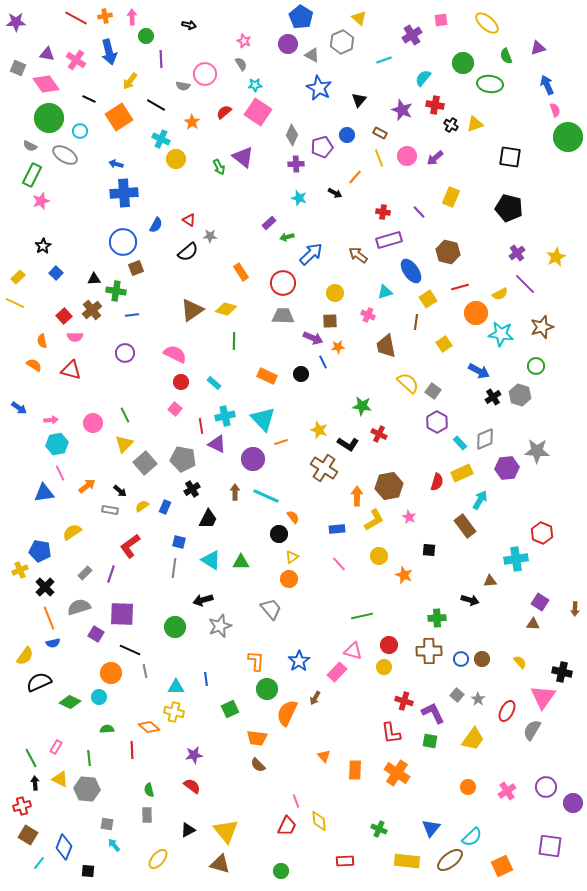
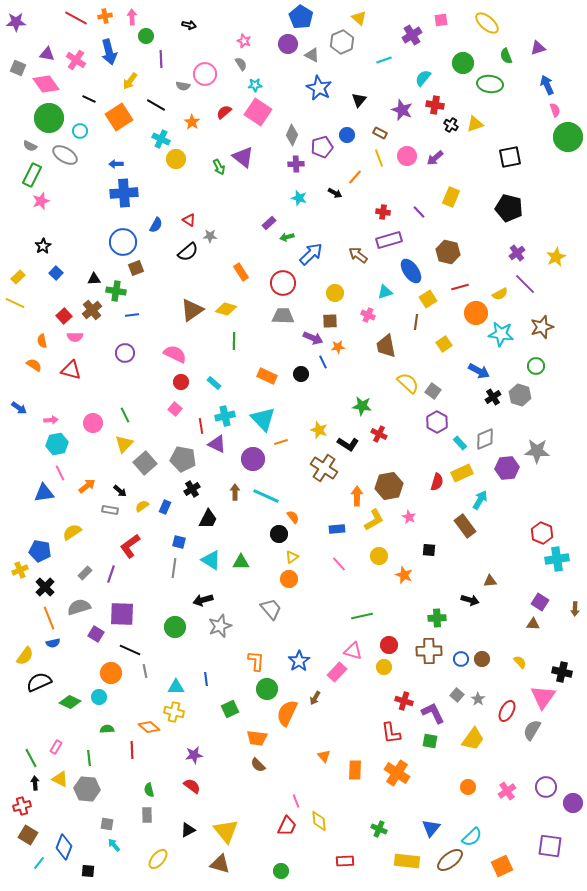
black square at (510, 157): rotated 20 degrees counterclockwise
blue arrow at (116, 164): rotated 16 degrees counterclockwise
cyan cross at (516, 559): moved 41 px right
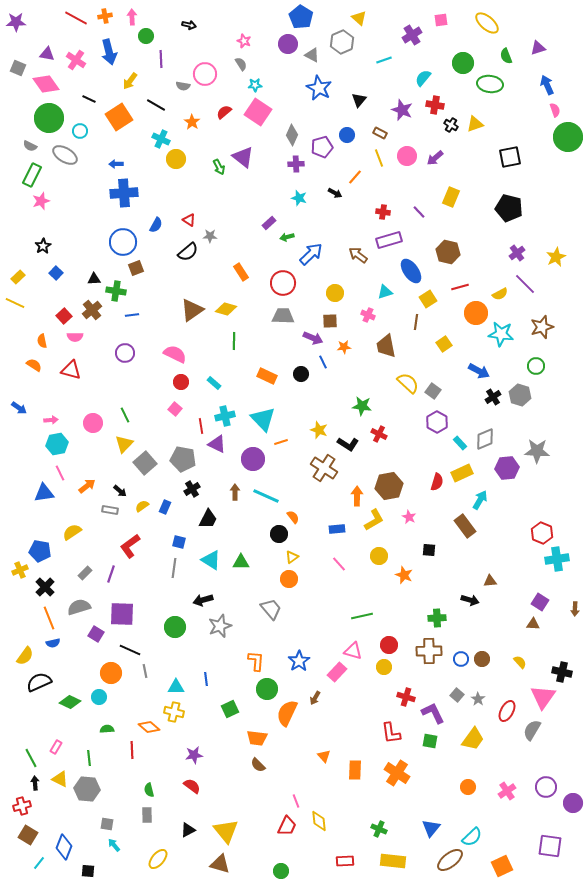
orange star at (338, 347): moved 6 px right
red cross at (404, 701): moved 2 px right, 4 px up
yellow rectangle at (407, 861): moved 14 px left
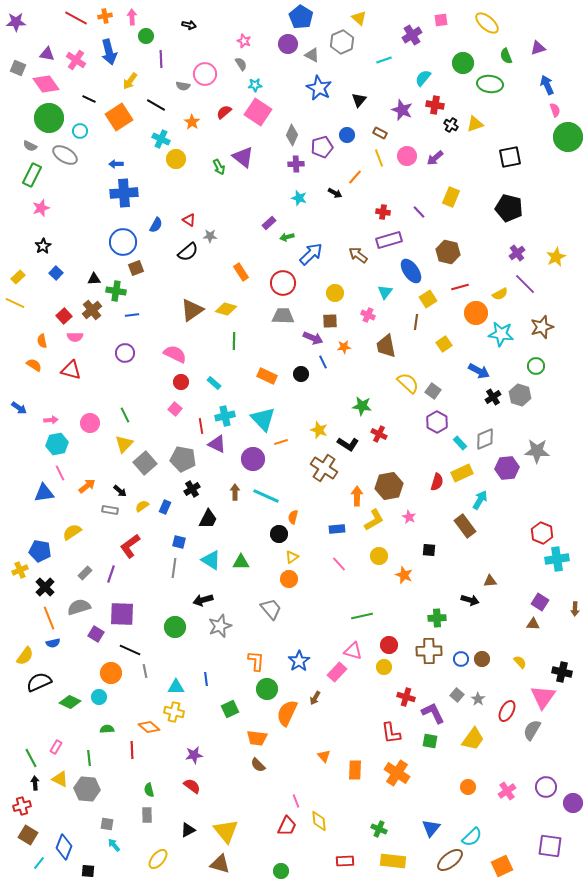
pink star at (41, 201): moved 7 px down
cyan triangle at (385, 292): rotated 35 degrees counterclockwise
pink circle at (93, 423): moved 3 px left
orange semicircle at (293, 517): rotated 128 degrees counterclockwise
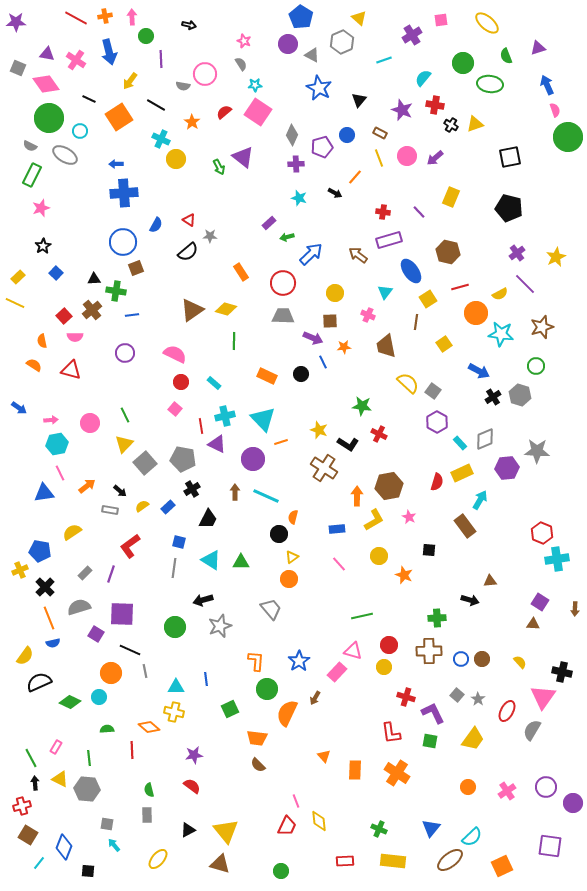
blue rectangle at (165, 507): moved 3 px right; rotated 24 degrees clockwise
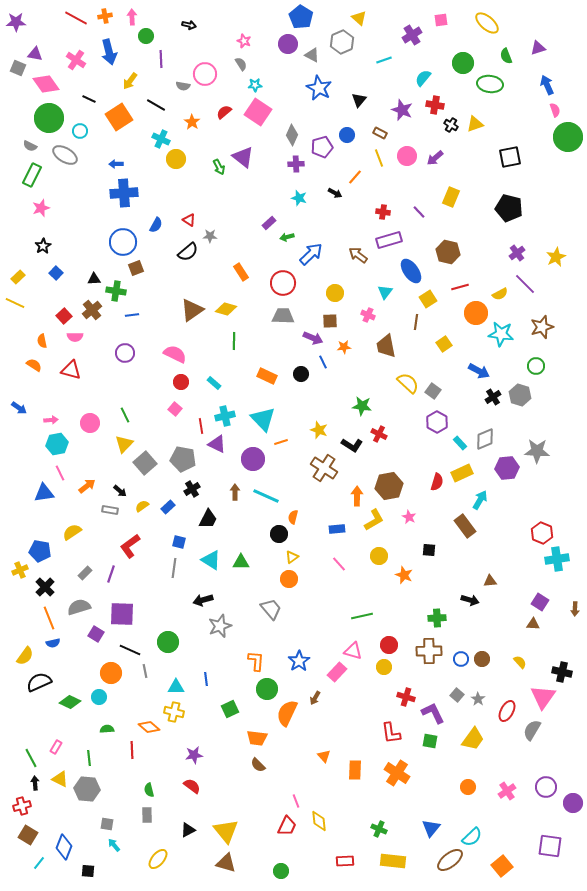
purple triangle at (47, 54): moved 12 px left
black L-shape at (348, 444): moved 4 px right, 1 px down
green circle at (175, 627): moved 7 px left, 15 px down
brown triangle at (220, 864): moved 6 px right, 1 px up
orange square at (502, 866): rotated 15 degrees counterclockwise
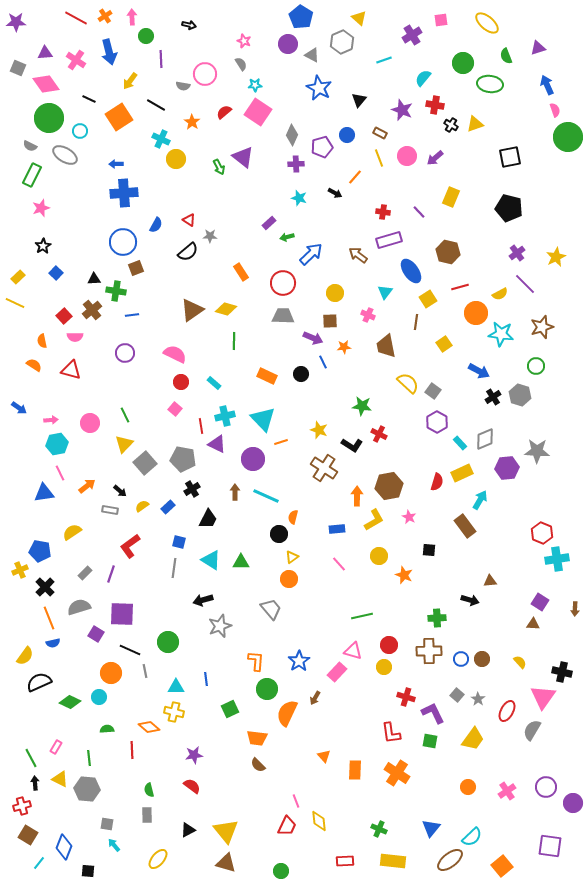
orange cross at (105, 16): rotated 24 degrees counterclockwise
purple triangle at (35, 54): moved 10 px right, 1 px up; rotated 14 degrees counterclockwise
